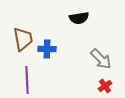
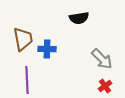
gray arrow: moved 1 px right
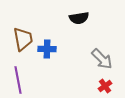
purple line: moved 9 px left; rotated 8 degrees counterclockwise
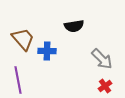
black semicircle: moved 5 px left, 8 px down
brown trapezoid: rotated 30 degrees counterclockwise
blue cross: moved 2 px down
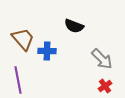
black semicircle: rotated 30 degrees clockwise
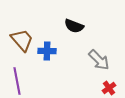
brown trapezoid: moved 1 px left, 1 px down
gray arrow: moved 3 px left, 1 px down
purple line: moved 1 px left, 1 px down
red cross: moved 4 px right, 2 px down
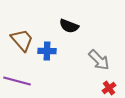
black semicircle: moved 5 px left
purple line: rotated 64 degrees counterclockwise
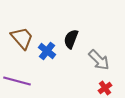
black semicircle: moved 2 px right, 13 px down; rotated 90 degrees clockwise
brown trapezoid: moved 2 px up
blue cross: rotated 36 degrees clockwise
red cross: moved 4 px left
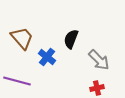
blue cross: moved 6 px down
red cross: moved 8 px left; rotated 24 degrees clockwise
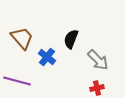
gray arrow: moved 1 px left
